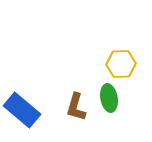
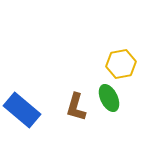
yellow hexagon: rotated 8 degrees counterclockwise
green ellipse: rotated 16 degrees counterclockwise
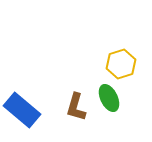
yellow hexagon: rotated 8 degrees counterclockwise
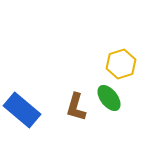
green ellipse: rotated 12 degrees counterclockwise
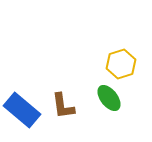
brown L-shape: moved 13 px left, 1 px up; rotated 24 degrees counterclockwise
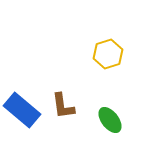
yellow hexagon: moved 13 px left, 10 px up
green ellipse: moved 1 px right, 22 px down
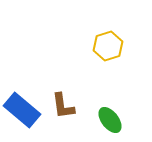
yellow hexagon: moved 8 px up
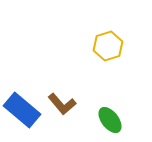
brown L-shape: moved 1 px left, 2 px up; rotated 32 degrees counterclockwise
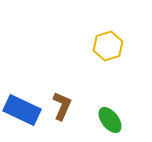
brown L-shape: moved 2 px down; rotated 116 degrees counterclockwise
blue rectangle: rotated 15 degrees counterclockwise
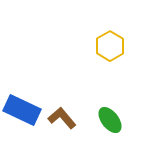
yellow hexagon: moved 2 px right; rotated 12 degrees counterclockwise
brown L-shape: moved 12 px down; rotated 64 degrees counterclockwise
